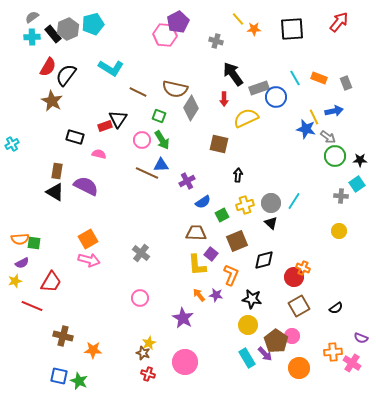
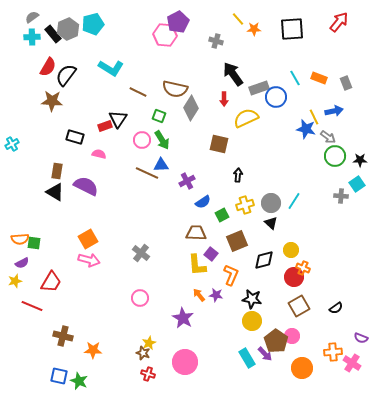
brown star at (52, 101): rotated 25 degrees counterclockwise
yellow circle at (339, 231): moved 48 px left, 19 px down
yellow circle at (248, 325): moved 4 px right, 4 px up
orange circle at (299, 368): moved 3 px right
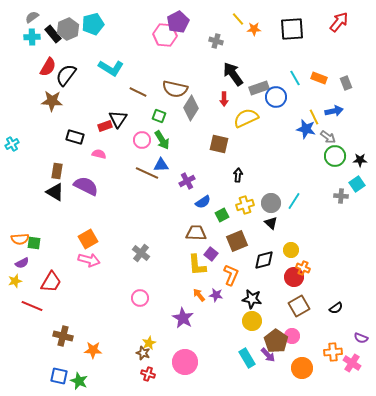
purple arrow at (265, 354): moved 3 px right, 1 px down
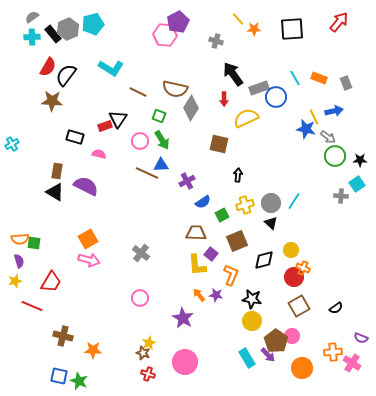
pink circle at (142, 140): moved 2 px left, 1 px down
purple semicircle at (22, 263): moved 3 px left, 2 px up; rotated 80 degrees counterclockwise
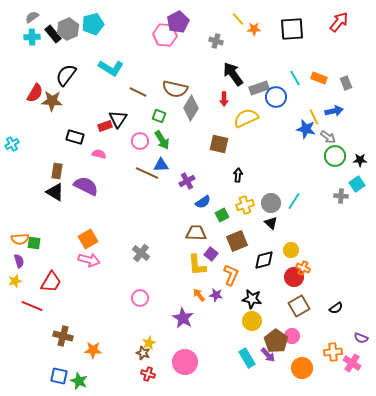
red semicircle at (48, 67): moved 13 px left, 26 px down
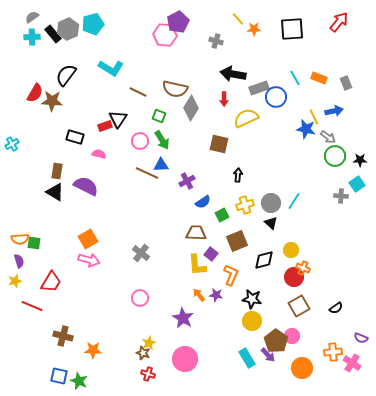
black arrow at (233, 74): rotated 45 degrees counterclockwise
pink circle at (185, 362): moved 3 px up
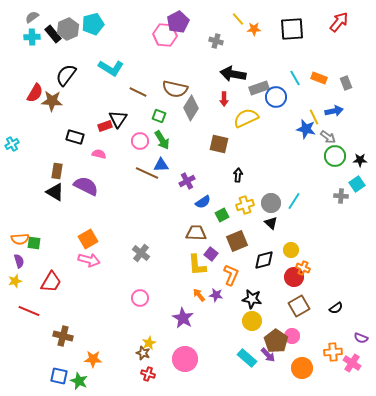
red line at (32, 306): moved 3 px left, 5 px down
orange star at (93, 350): moved 9 px down
cyan rectangle at (247, 358): rotated 18 degrees counterclockwise
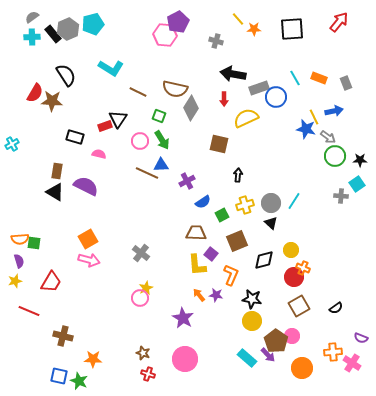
black semicircle at (66, 75): rotated 110 degrees clockwise
yellow star at (149, 343): moved 3 px left, 55 px up
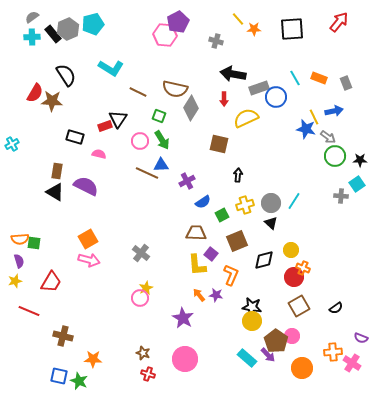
black star at (252, 299): moved 8 px down
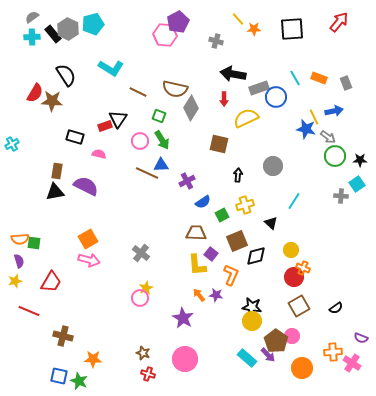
gray hexagon at (68, 29): rotated 10 degrees counterclockwise
black triangle at (55, 192): rotated 42 degrees counterclockwise
gray circle at (271, 203): moved 2 px right, 37 px up
black diamond at (264, 260): moved 8 px left, 4 px up
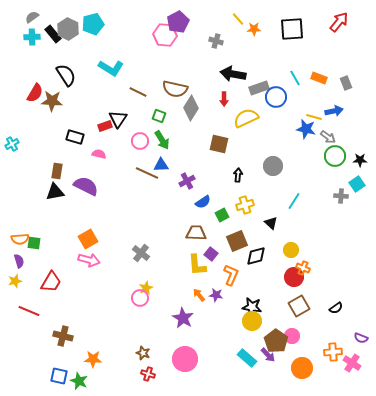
yellow line at (314, 117): rotated 49 degrees counterclockwise
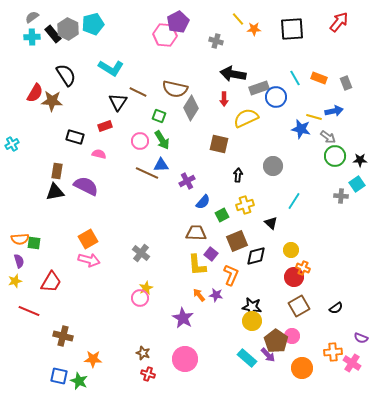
black triangle at (118, 119): moved 17 px up
blue star at (306, 129): moved 5 px left
blue semicircle at (203, 202): rotated 14 degrees counterclockwise
